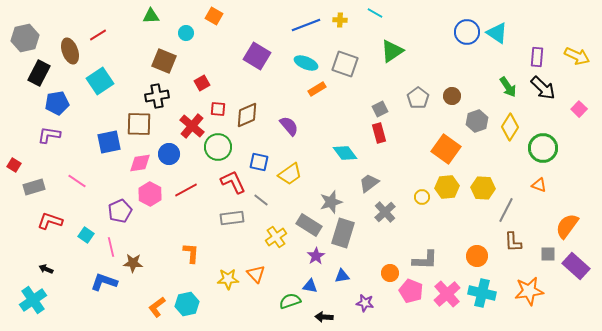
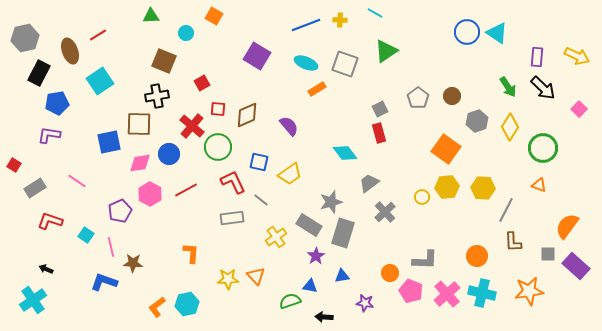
green triangle at (392, 51): moved 6 px left
gray rectangle at (34, 187): moved 1 px right, 1 px down; rotated 15 degrees counterclockwise
orange triangle at (256, 274): moved 2 px down
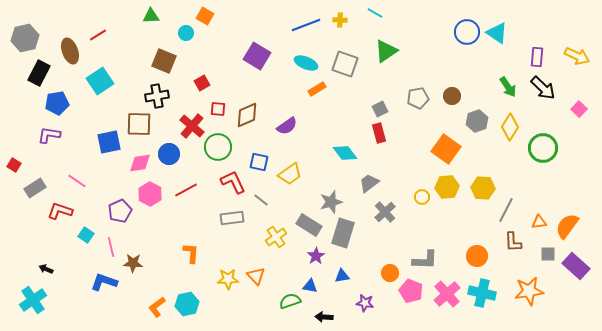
orange square at (214, 16): moved 9 px left
gray pentagon at (418, 98): rotated 25 degrees clockwise
purple semicircle at (289, 126): moved 2 px left; rotated 95 degrees clockwise
orange triangle at (539, 185): moved 37 px down; rotated 28 degrees counterclockwise
red L-shape at (50, 221): moved 10 px right, 10 px up
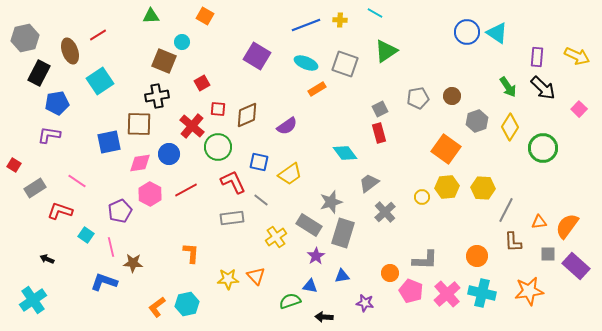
cyan circle at (186, 33): moved 4 px left, 9 px down
black arrow at (46, 269): moved 1 px right, 10 px up
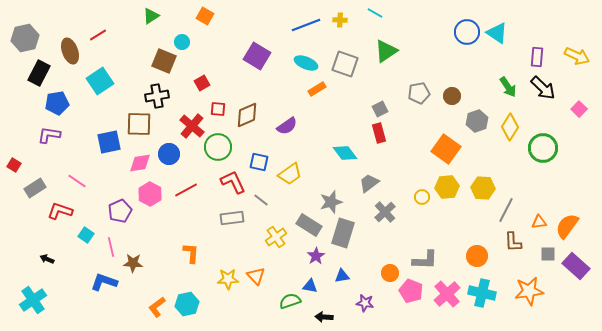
green triangle at (151, 16): rotated 30 degrees counterclockwise
gray pentagon at (418, 98): moved 1 px right, 5 px up
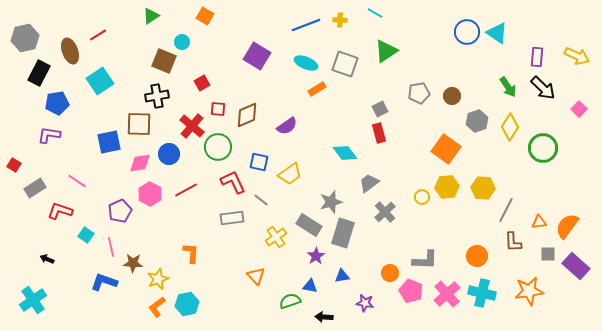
yellow star at (228, 279): moved 70 px left; rotated 20 degrees counterclockwise
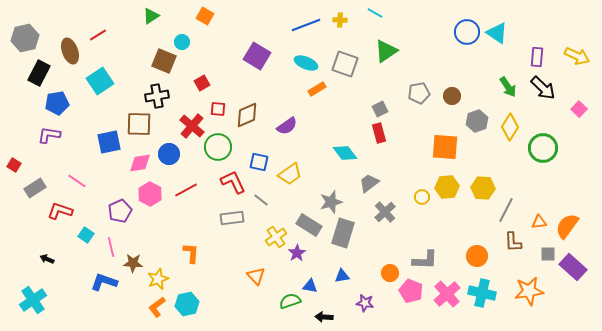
orange square at (446, 149): moved 1 px left, 2 px up; rotated 32 degrees counterclockwise
purple star at (316, 256): moved 19 px left, 3 px up
purple rectangle at (576, 266): moved 3 px left, 1 px down
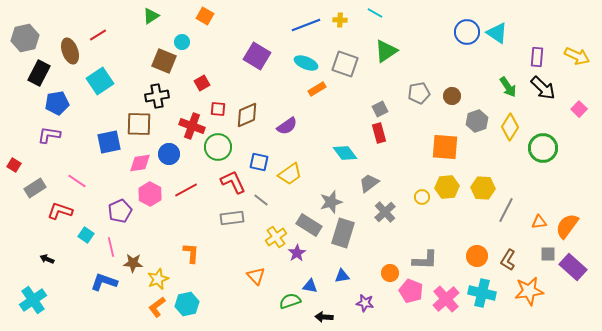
red cross at (192, 126): rotated 20 degrees counterclockwise
brown L-shape at (513, 242): moved 5 px left, 18 px down; rotated 35 degrees clockwise
pink cross at (447, 294): moved 1 px left, 5 px down
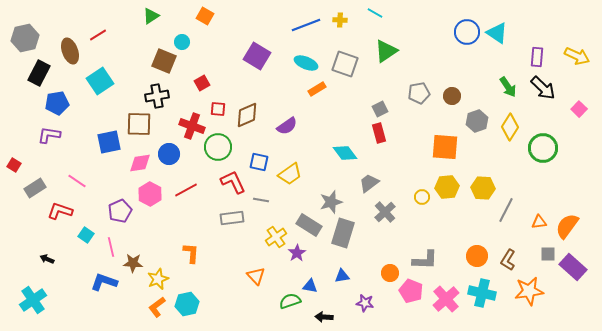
gray line at (261, 200): rotated 28 degrees counterclockwise
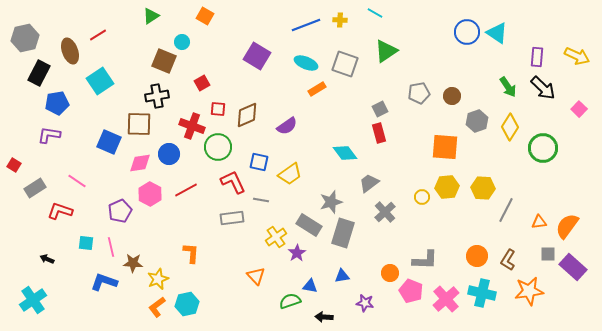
blue square at (109, 142): rotated 35 degrees clockwise
cyan square at (86, 235): moved 8 px down; rotated 28 degrees counterclockwise
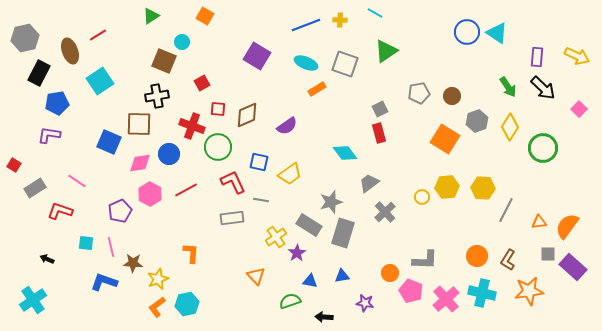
orange square at (445, 147): moved 8 px up; rotated 28 degrees clockwise
blue triangle at (310, 286): moved 5 px up
